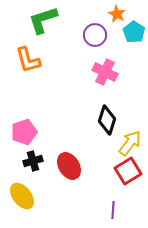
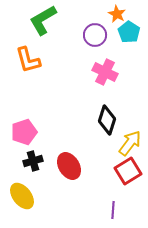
green L-shape: rotated 12 degrees counterclockwise
cyan pentagon: moved 5 px left
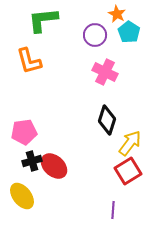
green L-shape: rotated 24 degrees clockwise
orange L-shape: moved 1 px right, 1 px down
pink pentagon: rotated 10 degrees clockwise
black cross: moved 1 px left
red ellipse: moved 15 px left; rotated 16 degrees counterclockwise
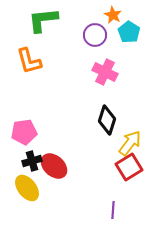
orange star: moved 4 px left, 1 px down
red square: moved 1 px right, 4 px up
yellow ellipse: moved 5 px right, 8 px up
